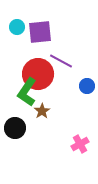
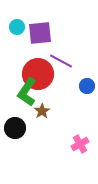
purple square: moved 1 px down
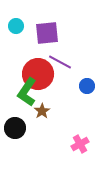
cyan circle: moved 1 px left, 1 px up
purple square: moved 7 px right
purple line: moved 1 px left, 1 px down
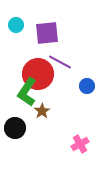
cyan circle: moved 1 px up
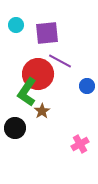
purple line: moved 1 px up
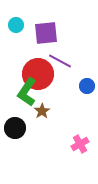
purple square: moved 1 px left
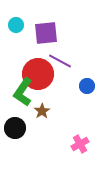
green L-shape: moved 4 px left
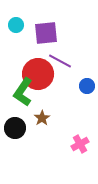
brown star: moved 7 px down
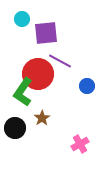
cyan circle: moved 6 px right, 6 px up
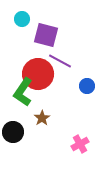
purple square: moved 2 px down; rotated 20 degrees clockwise
black circle: moved 2 px left, 4 px down
